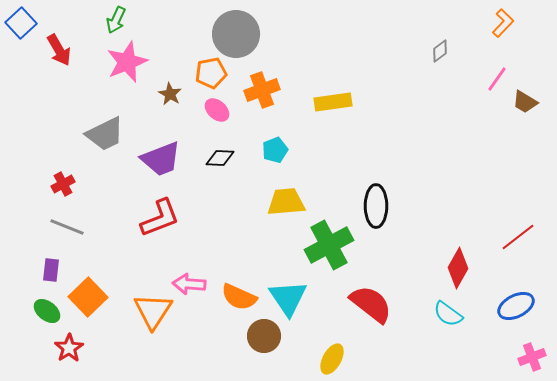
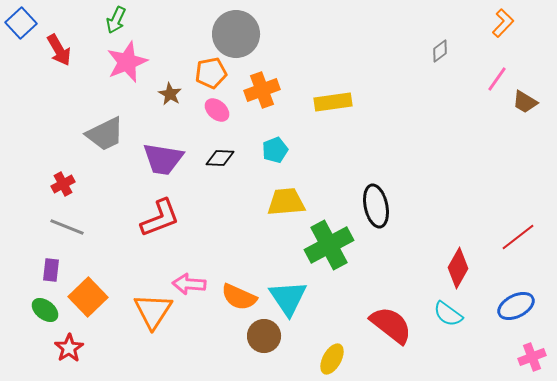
purple trapezoid: moved 2 px right; rotated 30 degrees clockwise
black ellipse: rotated 12 degrees counterclockwise
red semicircle: moved 20 px right, 21 px down
green ellipse: moved 2 px left, 1 px up
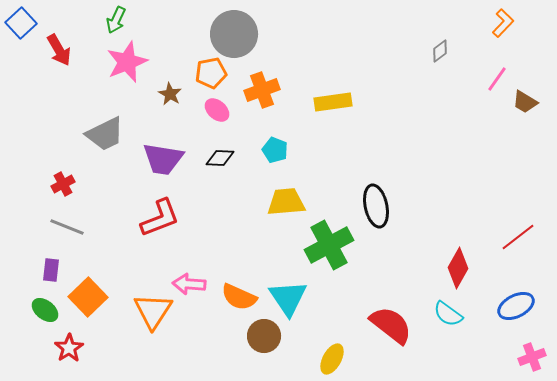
gray circle: moved 2 px left
cyan pentagon: rotated 30 degrees counterclockwise
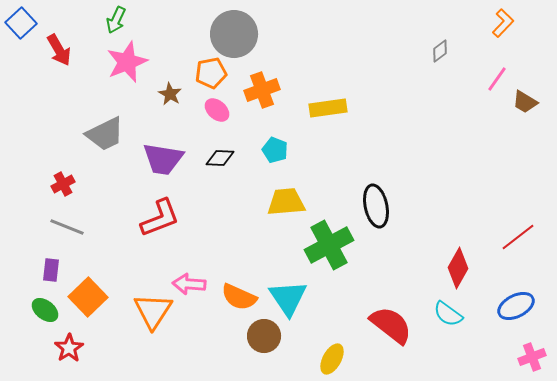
yellow rectangle: moved 5 px left, 6 px down
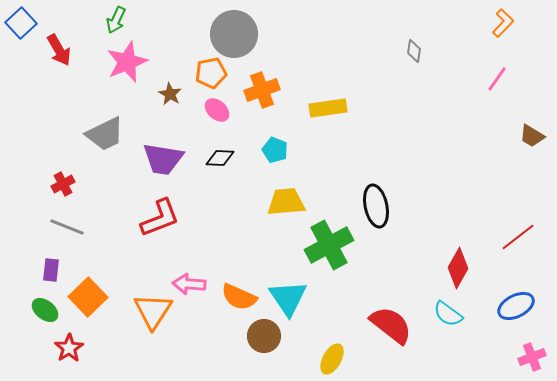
gray diamond: moved 26 px left; rotated 45 degrees counterclockwise
brown trapezoid: moved 7 px right, 34 px down
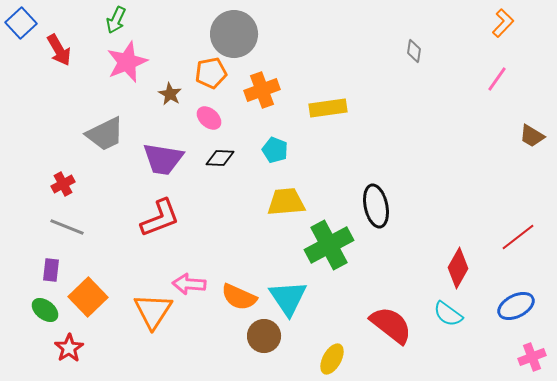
pink ellipse: moved 8 px left, 8 px down
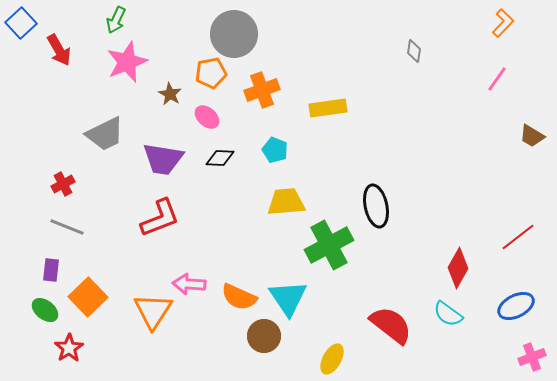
pink ellipse: moved 2 px left, 1 px up
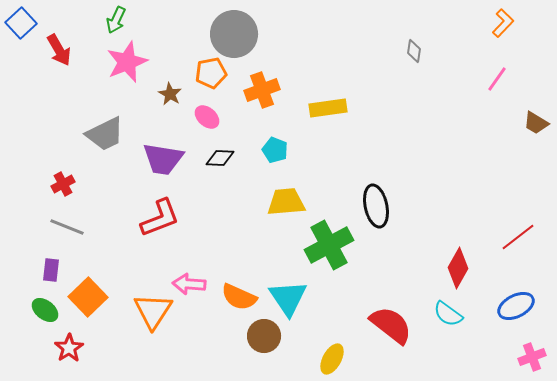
brown trapezoid: moved 4 px right, 13 px up
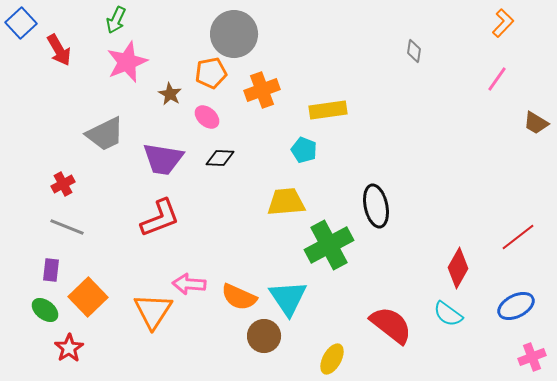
yellow rectangle: moved 2 px down
cyan pentagon: moved 29 px right
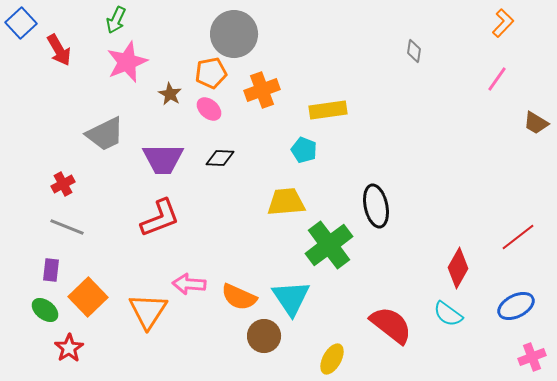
pink ellipse: moved 2 px right, 8 px up
purple trapezoid: rotated 9 degrees counterclockwise
green cross: rotated 9 degrees counterclockwise
cyan triangle: moved 3 px right
orange triangle: moved 5 px left
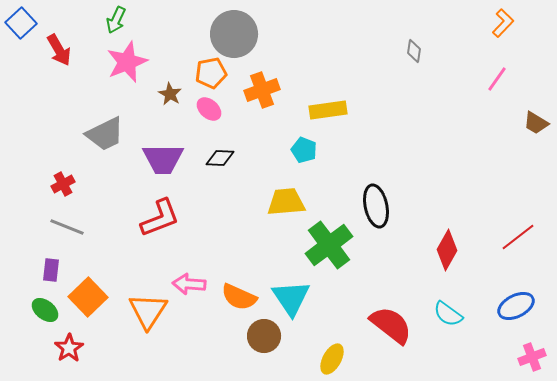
red diamond: moved 11 px left, 18 px up
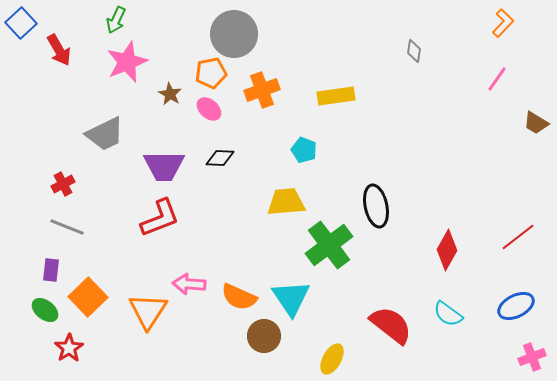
yellow rectangle: moved 8 px right, 14 px up
purple trapezoid: moved 1 px right, 7 px down
